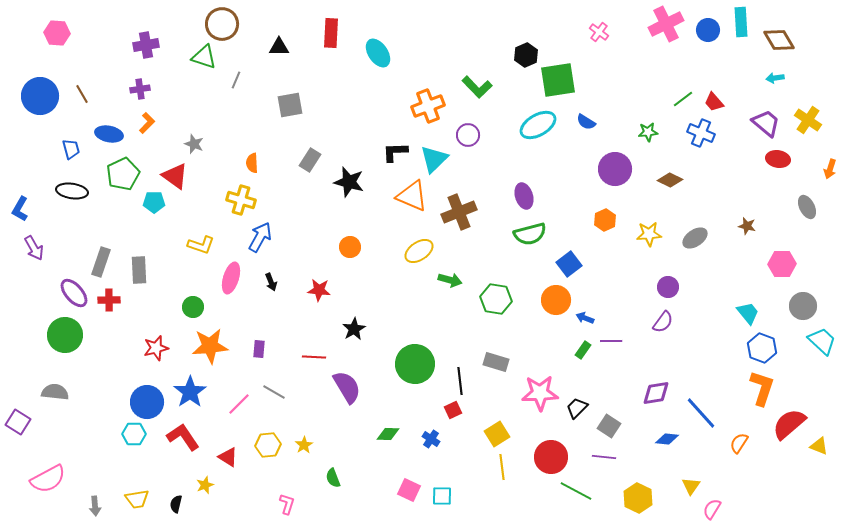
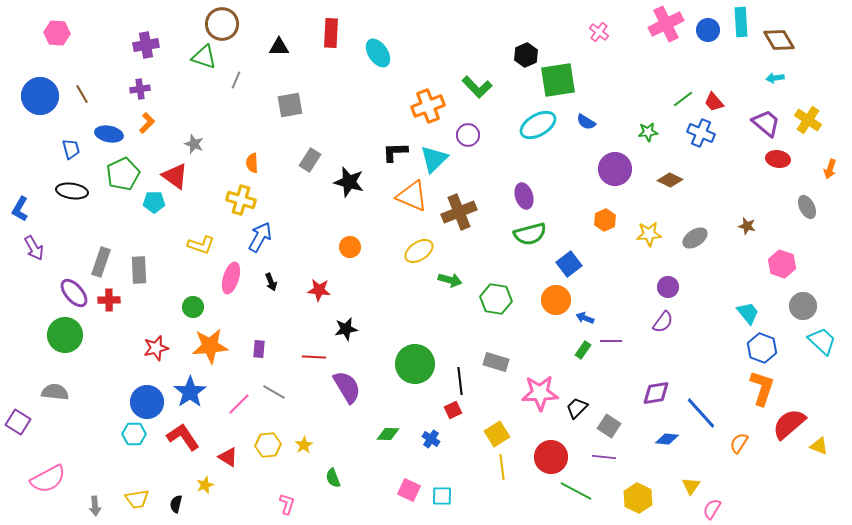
pink hexagon at (782, 264): rotated 20 degrees clockwise
black star at (354, 329): moved 8 px left; rotated 20 degrees clockwise
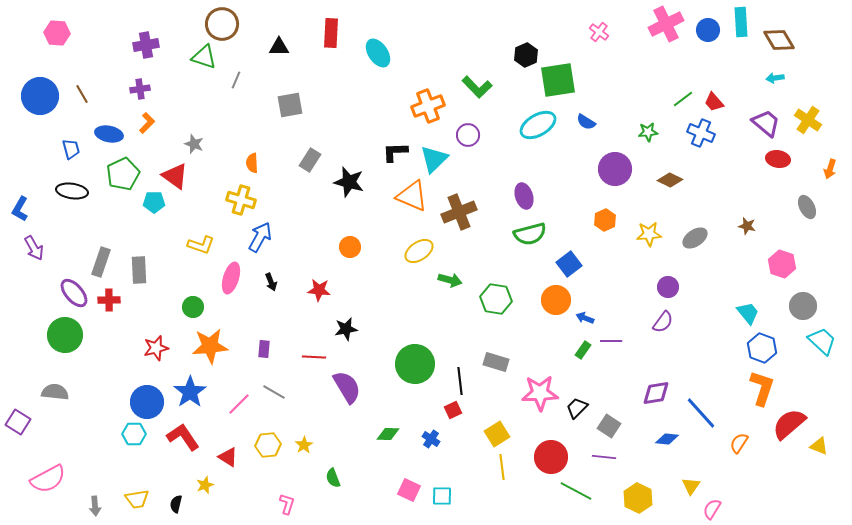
purple rectangle at (259, 349): moved 5 px right
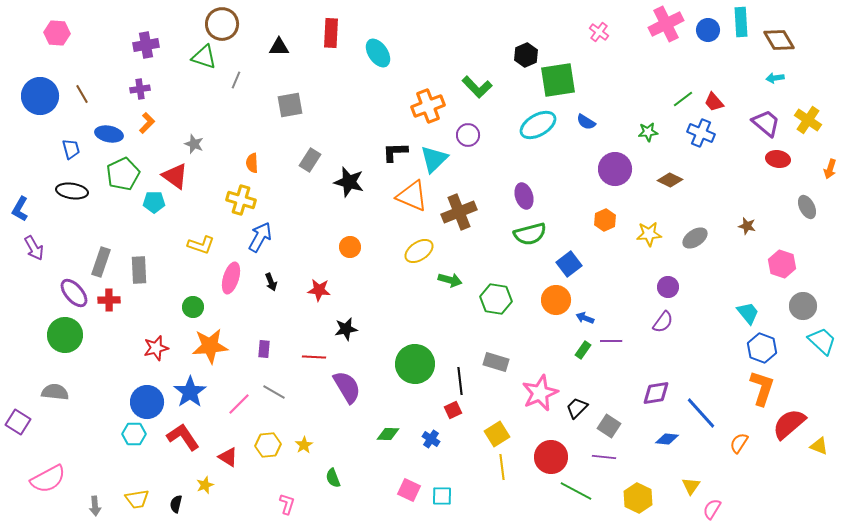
pink star at (540, 393): rotated 21 degrees counterclockwise
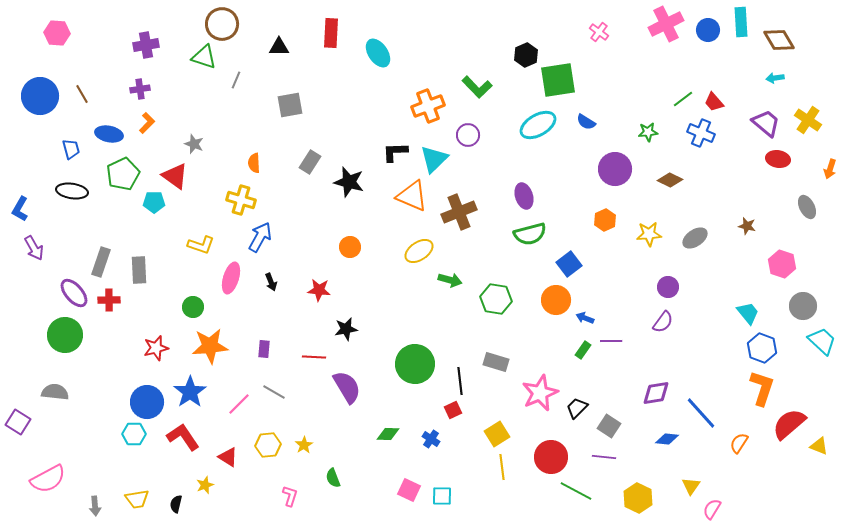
gray rectangle at (310, 160): moved 2 px down
orange semicircle at (252, 163): moved 2 px right
pink L-shape at (287, 504): moved 3 px right, 8 px up
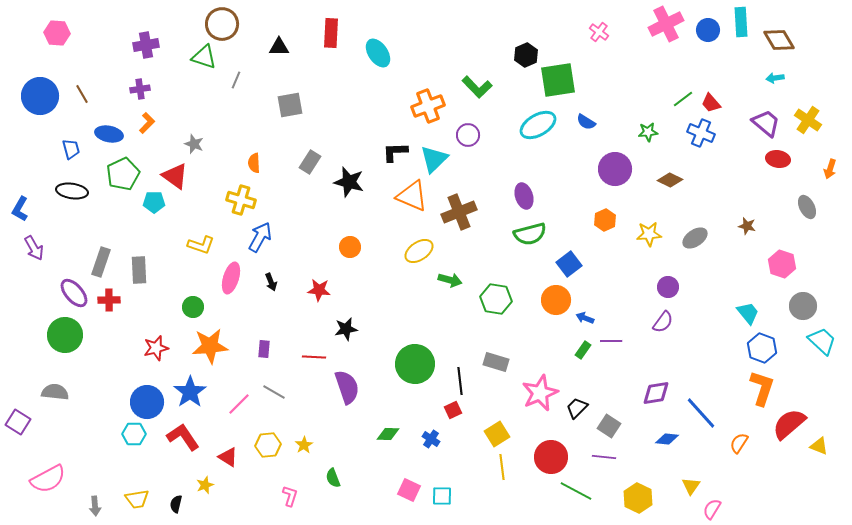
red trapezoid at (714, 102): moved 3 px left, 1 px down
purple semicircle at (347, 387): rotated 12 degrees clockwise
